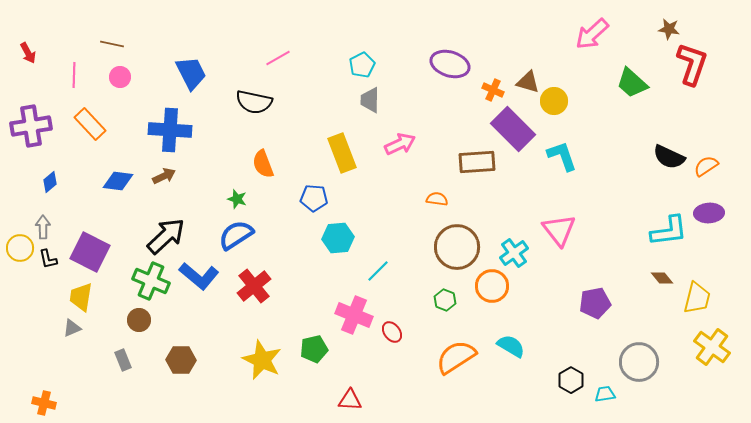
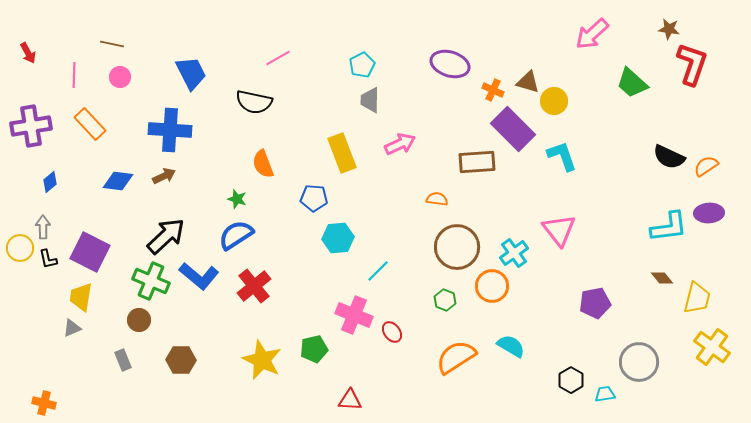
cyan L-shape at (669, 231): moved 4 px up
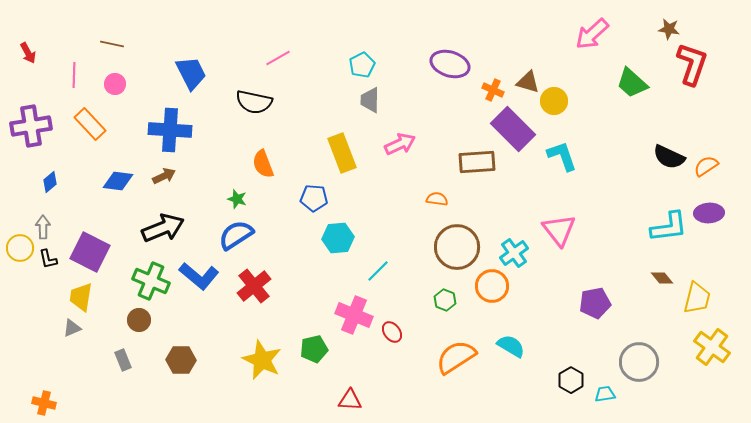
pink circle at (120, 77): moved 5 px left, 7 px down
black arrow at (166, 236): moved 3 px left, 8 px up; rotated 21 degrees clockwise
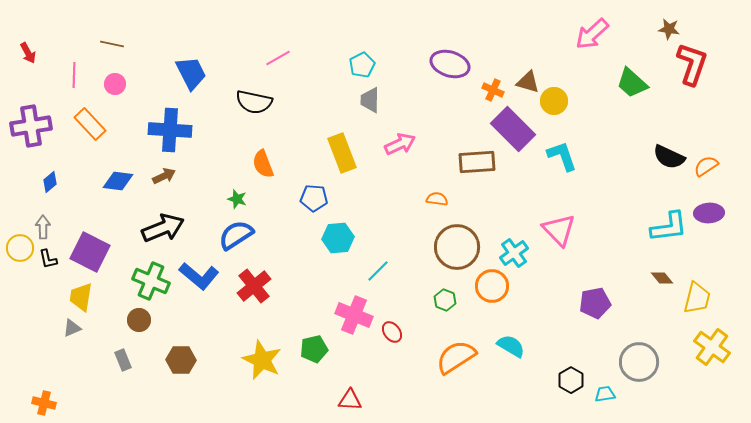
pink triangle at (559, 230): rotated 6 degrees counterclockwise
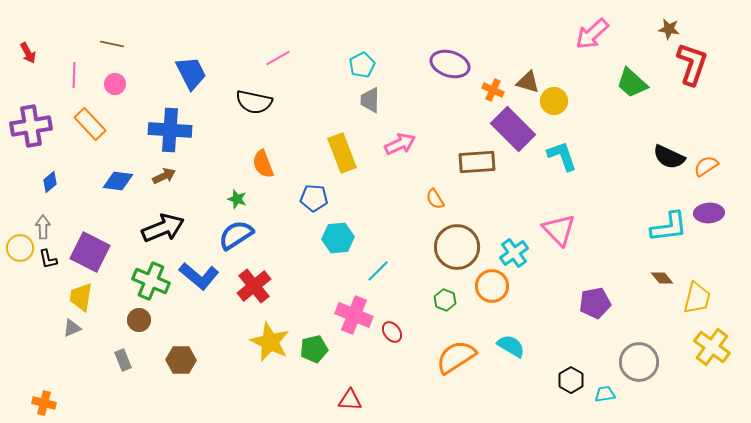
orange semicircle at (437, 199): moved 2 px left; rotated 130 degrees counterclockwise
yellow star at (262, 360): moved 8 px right, 18 px up
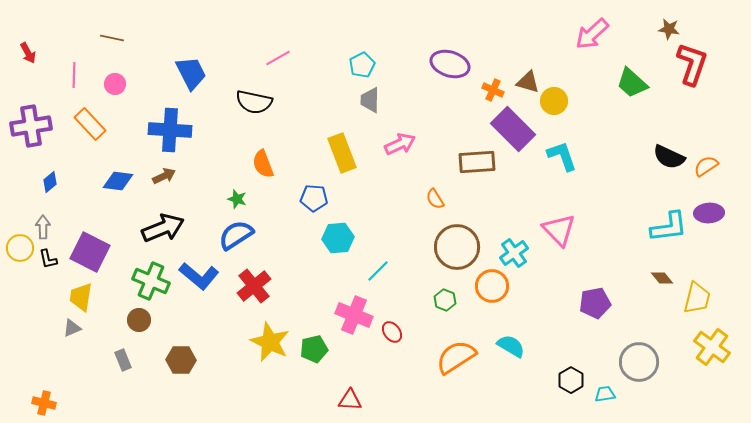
brown line at (112, 44): moved 6 px up
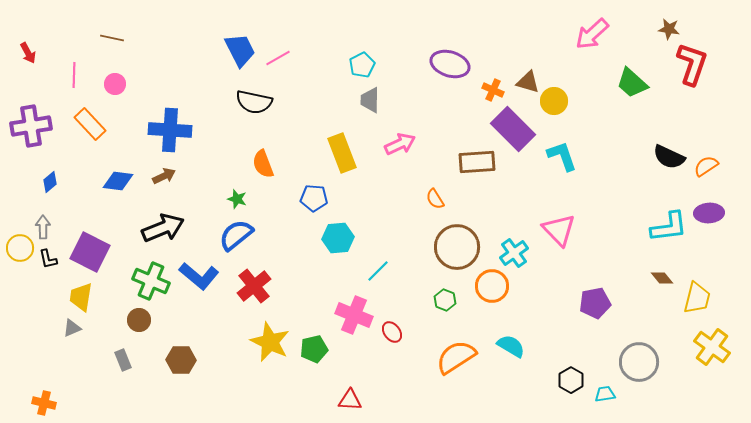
blue trapezoid at (191, 73): moved 49 px right, 23 px up
blue semicircle at (236, 235): rotated 6 degrees counterclockwise
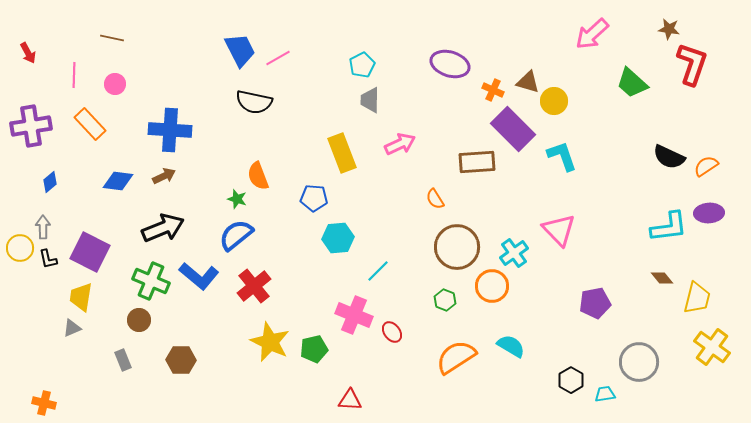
orange semicircle at (263, 164): moved 5 px left, 12 px down
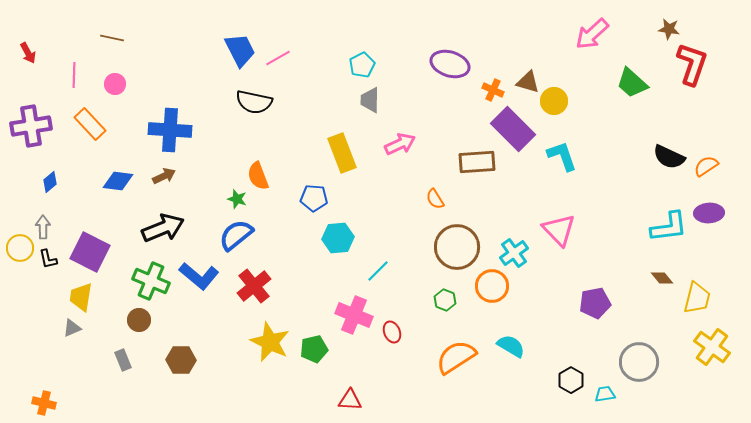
red ellipse at (392, 332): rotated 15 degrees clockwise
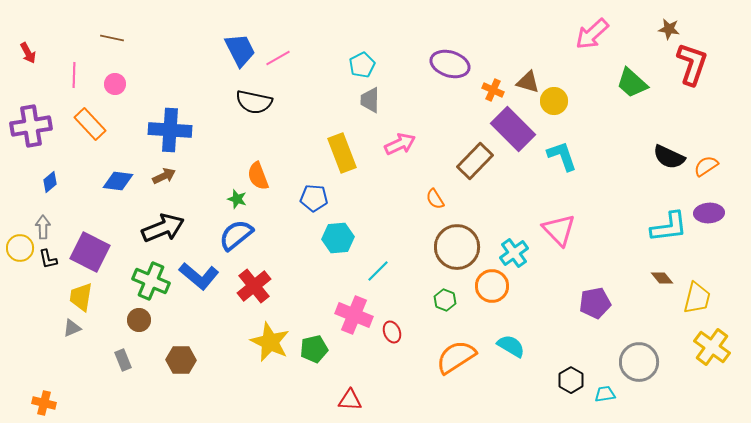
brown rectangle at (477, 162): moved 2 px left, 1 px up; rotated 42 degrees counterclockwise
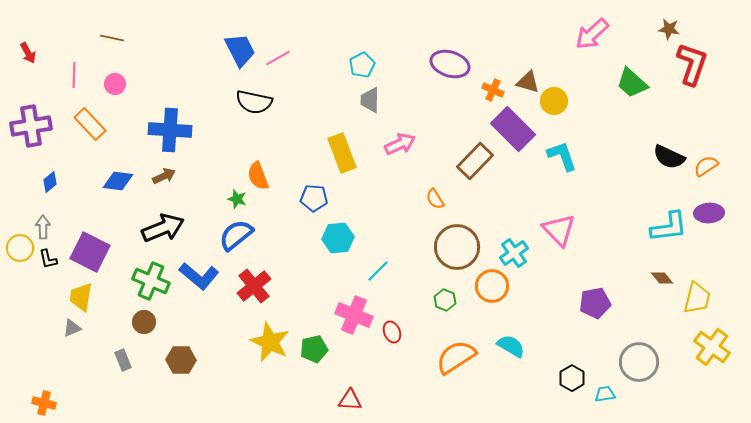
brown circle at (139, 320): moved 5 px right, 2 px down
black hexagon at (571, 380): moved 1 px right, 2 px up
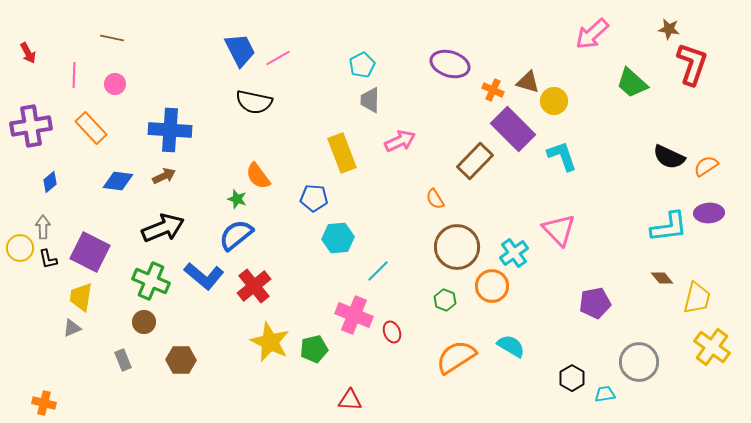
orange rectangle at (90, 124): moved 1 px right, 4 px down
pink arrow at (400, 144): moved 3 px up
orange semicircle at (258, 176): rotated 16 degrees counterclockwise
blue L-shape at (199, 276): moved 5 px right
